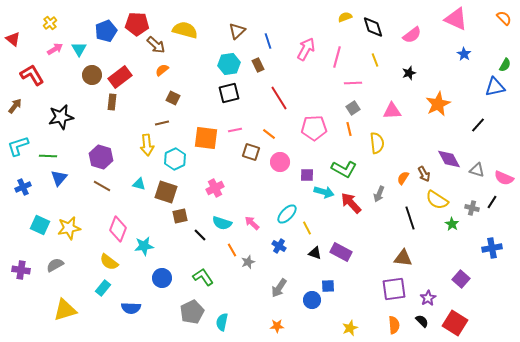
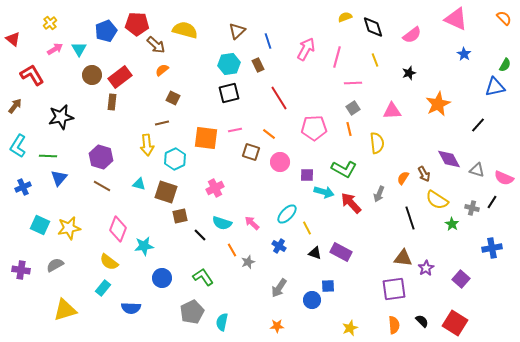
cyan L-shape at (18, 146): rotated 40 degrees counterclockwise
purple star at (428, 298): moved 2 px left, 30 px up
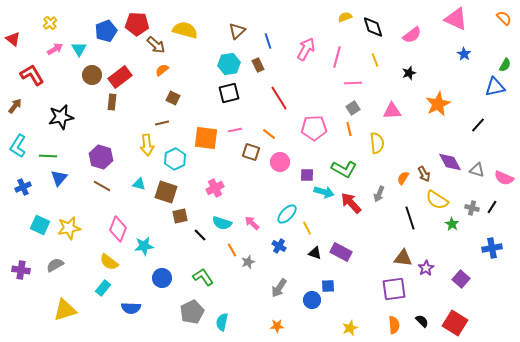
purple diamond at (449, 159): moved 1 px right, 3 px down
black line at (492, 202): moved 5 px down
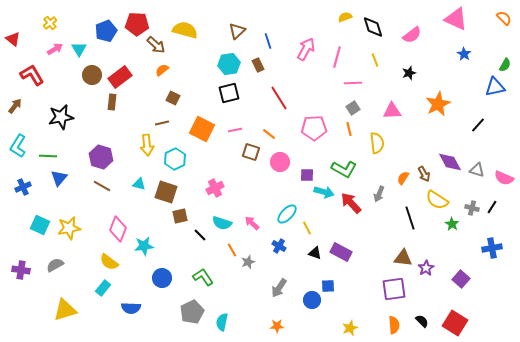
orange square at (206, 138): moved 4 px left, 9 px up; rotated 20 degrees clockwise
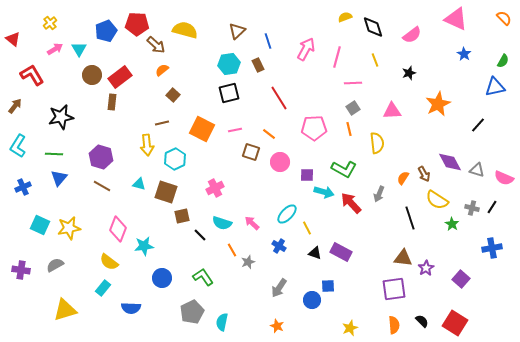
green semicircle at (505, 65): moved 2 px left, 4 px up
brown square at (173, 98): moved 3 px up; rotated 16 degrees clockwise
green line at (48, 156): moved 6 px right, 2 px up
brown square at (180, 216): moved 2 px right
orange star at (277, 326): rotated 24 degrees clockwise
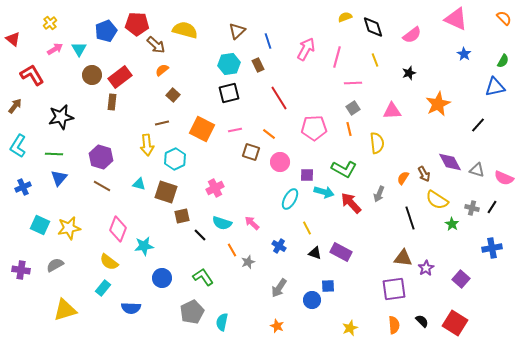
cyan ellipse at (287, 214): moved 3 px right, 15 px up; rotated 15 degrees counterclockwise
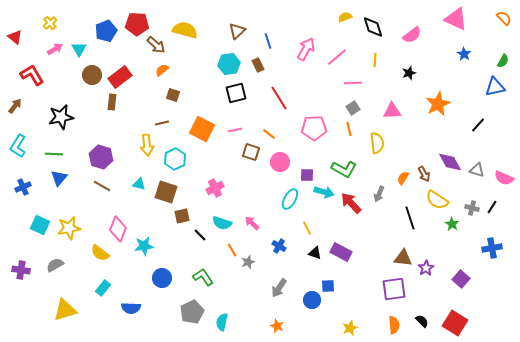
red triangle at (13, 39): moved 2 px right, 2 px up
pink line at (337, 57): rotated 35 degrees clockwise
yellow line at (375, 60): rotated 24 degrees clockwise
black square at (229, 93): moved 7 px right
brown square at (173, 95): rotated 24 degrees counterclockwise
yellow semicircle at (109, 262): moved 9 px left, 9 px up
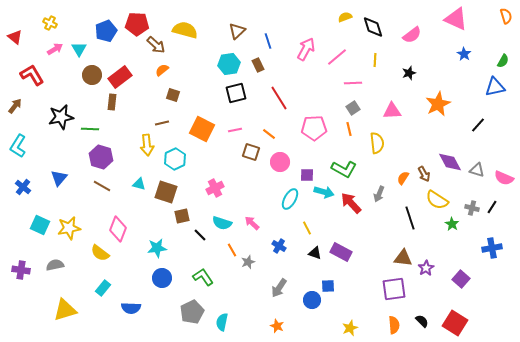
orange semicircle at (504, 18): moved 2 px right, 2 px up; rotated 28 degrees clockwise
yellow cross at (50, 23): rotated 24 degrees counterclockwise
green line at (54, 154): moved 36 px right, 25 px up
blue cross at (23, 187): rotated 28 degrees counterclockwise
cyan star at (144, 246): moved 13 px right, 2 px down
gray semicircle at (55, 265): rotated 18 degrees clockwise
